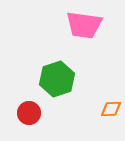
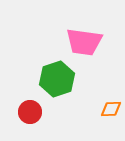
pink trapezoid: moved 17 px down
red circle: moved 1 px right, 1 px up
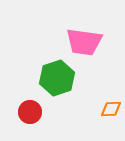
green hexagon: moved 1 px up
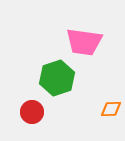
red circle: moved 2 px right
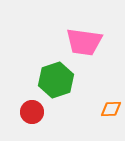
green hexagon: moved 1 px left, 2 px down
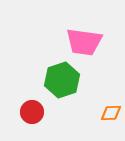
green hexagon: moved 6 px right
orange diamond: moved 4 px down
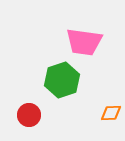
red circle: moved 3 px left, 3 px down
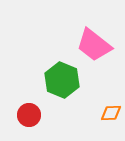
pink trapezoid: moved 10 px right, 3 px down; rotated 30 degrees clockwise
green hexagon: rotated 20 degrees counterclockwise
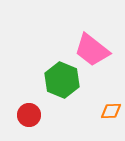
pink trapezoid: moved 2 px left, 5 px down
orange diamond: moved 2 px up
